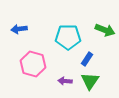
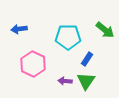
green arrow: rotated 18 degrees clockwise
pink hexagon: rotated 10 degrees clockwise
green triangle: moved 4 px left
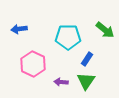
purple arrow: moved 4 px left, 1 px down
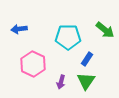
purple arrow: rotated 80 degrees counterclockwise
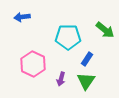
blue arrow: moved 3 px right, 12 px up
purple arrow: moved 3 px up
